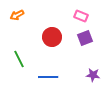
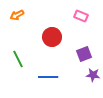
purple square: moved 1 px left, 16 px down
green line: moved 1 px left
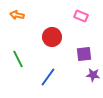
orange arrow: rotated 40 degrees clockwise
purple square: rotated 14 degrees clockwise
blue line: rotated 54 degrees counterclockwise
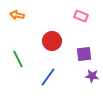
red circle: moved 4 px down
purple star: moved 1 px left, 1 px down
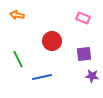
pink rectangle: moved 2 px right, 2 px down
blue line: moved 6 px left; rotated 42 degrees clockwise
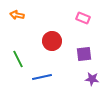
purple star: moved 3 px down
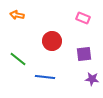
green line: rotated 24 degrees counterclockwise
blue line: moved 3 px right; rotated 18 degrees clockwise
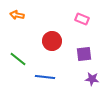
pink rectangle: moved 1 px left, 1 px down
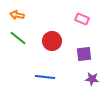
green line: moved 21 px up
